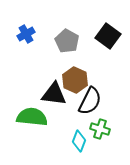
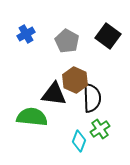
black semicircle: moved 2 px right, 3 px up; rotated 28 degrees counterclockwise
green cross: rotated 36 degrees clockwise
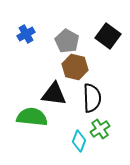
brown hexagon: moved 13 px up; rotated 10 degrees counterclockwise
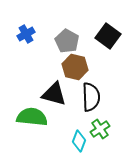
black triangle: rotated 8 degrees clockwise
black semicircle: moved 1 px left, 1 px up
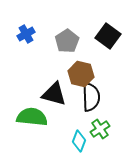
gray pentagon: rotated 10 degrees clockwise
brown hexagon: moved 6 px right, 7 px down
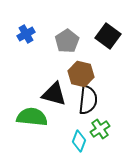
black semicircle: moved 3 px left, 3 px down; rotated 8 degrees clockwise
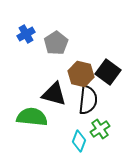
black square: moved 36 px down
gray pentagon: moved 11 px left, 2 px down
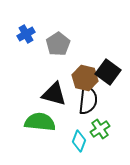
gray pentagon: moved 2 px right, 1 px down
brown hexagon: moved 4 px right, 4 px down
green semicircle: moved 8 px right, 5 px down
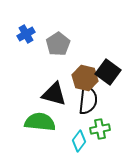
green cross: rotated 24 degrees clockwise
cyan diamond: rotated 15 degrees clockwise
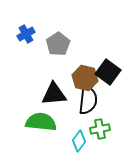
black triangle: rotated 20 degrees counterclockwise
green semicircle: moved 1 px right
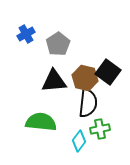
black triangle: moved 13 px up
black semicircle: moved 3 px down
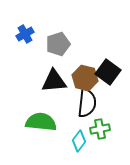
blue cross: moved 1 px left
gray pentagon: rotated 15 degrees clockwise
black semicircle: moved 1 px left
